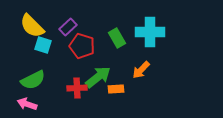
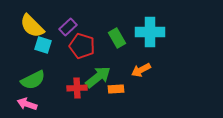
orange arrow: rotated 18 degrees clockwise
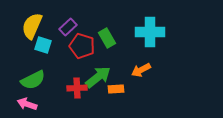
yellow semicircle: rotated 68 degrees clockwise
green rectangle: moved 10 px left
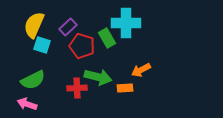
yellow semicircle: moved 2 px right, 1 px up
cyan cross: moved 24 px left, 9 px up
cyan square: moved 1 px left
green arrow: rotated 52 degrees clockwise
orange rectangle: moved 9 px right, 1 px up
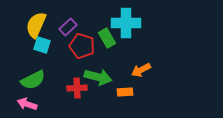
yellow semicircle: moved 2 px right
orange rectangle: moved 4 px down
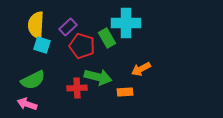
yellow semicircle: rotated 20 degrees counterclockwise
orange arrow: moved 1 px up
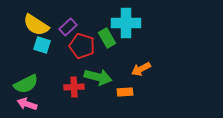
yellow semicircle: rotated 60 degrees counterclockwise
green semicircle: moved 7 px left, 4 px down
red cross: moved 3 px left, 1 px up
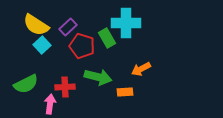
cyan square: rotated 30 degrees clockwise
red cross: moved 9 px left
pink arrow: moved 23 px right; rotated 78 degrees clockwise
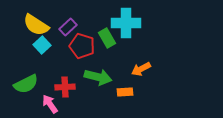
pink arrow: rotated 42 degrees counterclockwise
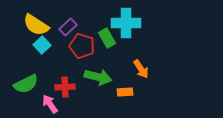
orange arrow: rotated 96 degrees counterclockwise
